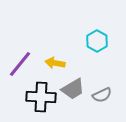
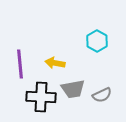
purple line: rotated 44 degrees counterclockwise
gray trapezoid: rotated 20 degrees clockwise
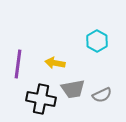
purple line: moved 2 px left; rotated 12 degrees clockwise
black cross: moved 2 px down; rotated 8 degrees clockwise
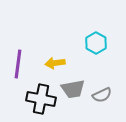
cyan hexagon: moved 1 px left, 2 px down
yellow arrow: rotated 18 degrees counterclockwise
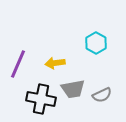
purple line: rotated 16 degrees clockwise
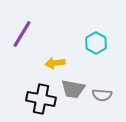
purple line: moved 4 px right, 30 px up; rotated 8 degrees clockwise
gray trapezoid: rotated 20 degrees clockwise
gray semicircle: rotated 30 degrees clockwise
